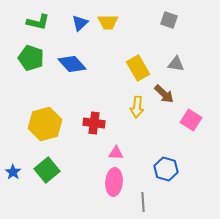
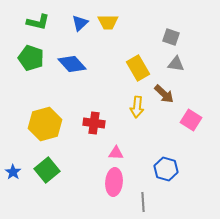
gray square: moved 2 px right, 17 px down
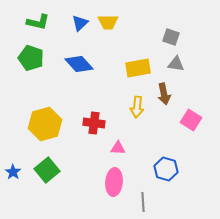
blue diamond: moved 7 px right
yellow rectangle: rotated 70 degrees counterclockwise
brown arrow: rotated 35 degrees clockwise
pink triangle: moved 2 px right, 5 px up
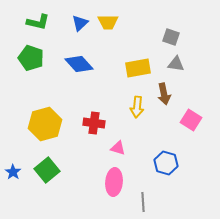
pink triangle: rotated 14 degrees clockwise
blue hexagon: moved 6 px up
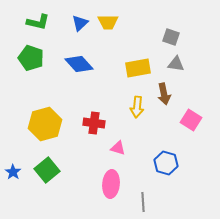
pink ellipse: moved 3 px left, 2 px down
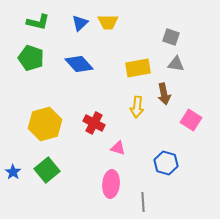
red cross: rotated 20 degrees clockwise
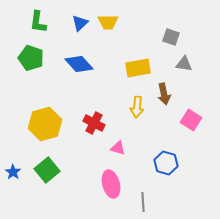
green L-shape: rotated 85 degrees clockwise
gray triangle: moved 8 px right
pink ellipse: rotated 20 degrees counterclockwise
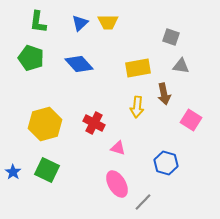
gray triangle: moved 3 px left, 2 px down
green square: rotated 25 degrees counterclockwise
pink ellipse: moved 6 px right; rotated 16 degrees counterclockwise
gray line: rotated 48 degrees clockwise
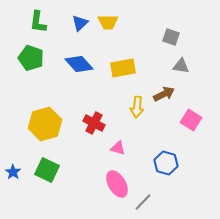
yellow rectangle: moved 15 px left
brown arrow: rotated 105 degrees counterclockwise
